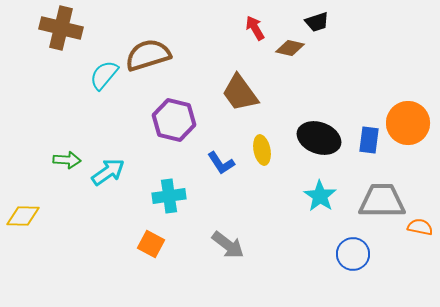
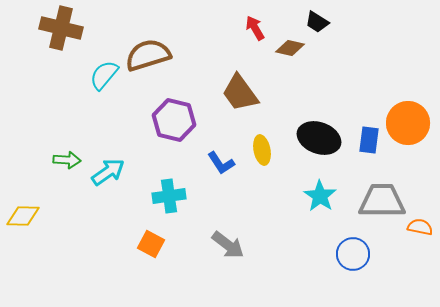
black trapezoid: rotated 50 degrees clockwise
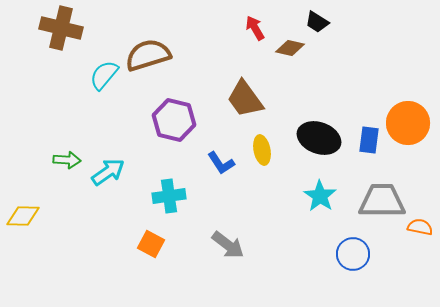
brown trapezoid: moved 5 px right, 6 px down
